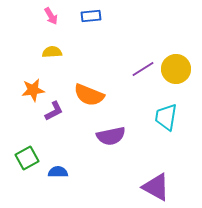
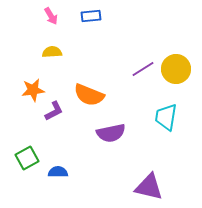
purple semicircle: moved 3 px up
purple triangle: moved 7 px left; rotated 16 degrees counterclockwise
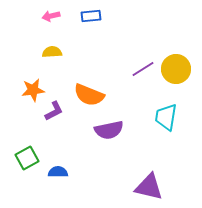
pink arrow: rotated 108 degrees clockwise
purple semicircle: moved 2 px left, 3 px up
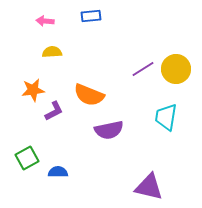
pink arrow: moved 6 px left, 5 px down; rotated 18 degrees clockwise
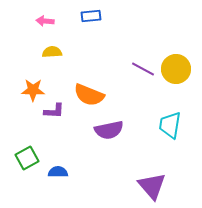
purple line: rotated 60 degrees clockwise
orange star: rotated 10 degrees clockwise
purple L-shape: rotated 30 degrees clockwise
cyan trapezoid: moved 4 px right, 8 px down
purple triangle: moved 3 px right, 1 px up; rotated 36 degrees clockwise
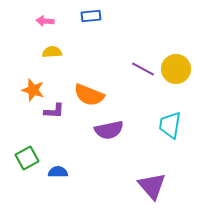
orange star: rotated 15 degrees clockwise
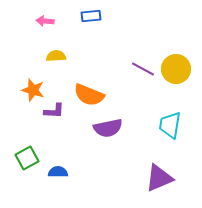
yellow semicircle: moved 4 px right, 4 px down
purple semicircle: moved 1 px left, 2 px up
purple triangle: moved 7 px right, 8 px up; rotated 48 degrees clockwise
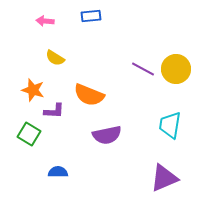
yellow semicircle: moved 1 px left, 2 px down; rotated 144 degrees counterclockwise
purple semicircle: moved 1 px left, 7 px down
green square: moved 2 px right, 24 px up; rotated 30 degrees counterclockwise
purple triangle: moved 5 px right
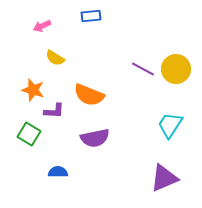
pink arrow: moved 3 px left, 5 px down; rotated 30 degrees counterclockwise
cyan trapezoid: rotated 24 degrees clockwise
purple semicircle: moved 12 px left, 3 px down
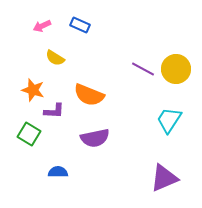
blue rectangle: moved 11 px left, 9 px down; rotated 30 degrees clockwise
cyan trapezoid: moved 1 px left, 5 px up
